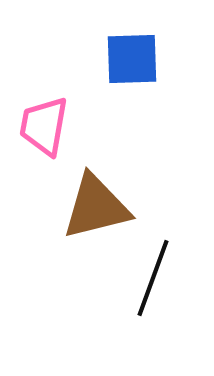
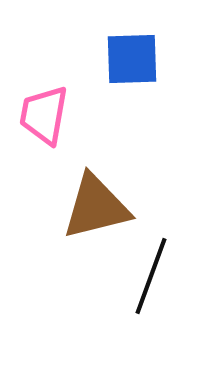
pink trapezoid: moved 11 px up
black line: moved 2 px left, 2 px up
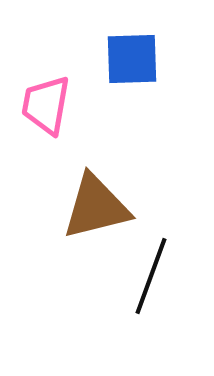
pink trapezoid: moved 2 px right, 10 px up
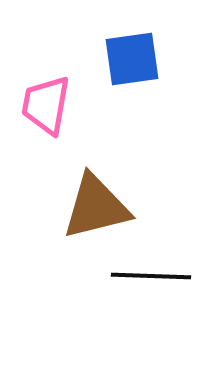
blue square: rotated 6 degrees counterclockwise
black line: rotated 72 degrees clockwise
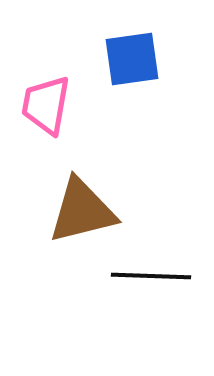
brown triangle: moved 14 px left, 4 px down
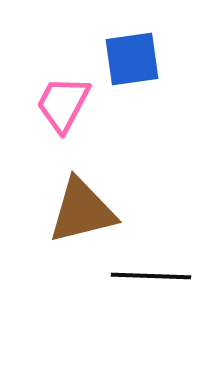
pink trapezoid: moved 17 px right, 1 px up; rotated 18 degrees clockwise
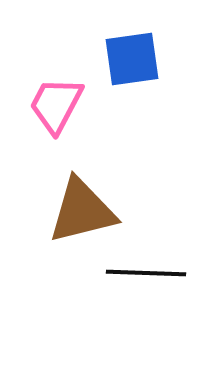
pink trapezoid: moved 7 px left, 1 px down
black line: moved 5 px left, 3 px up
